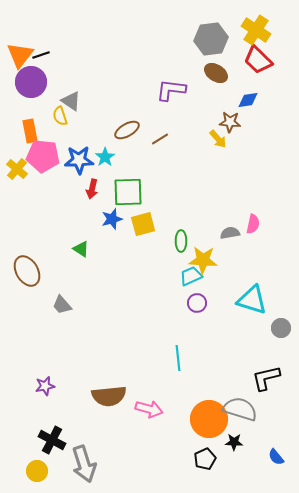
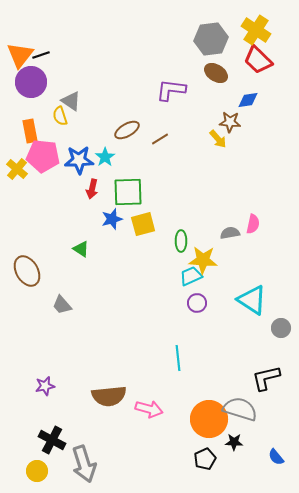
cyan triangle at (252, 300): rotated 16 degrees clockwise
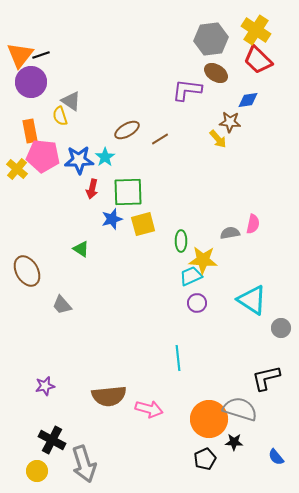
purple L-shape at (171, 90): moved 16 px right
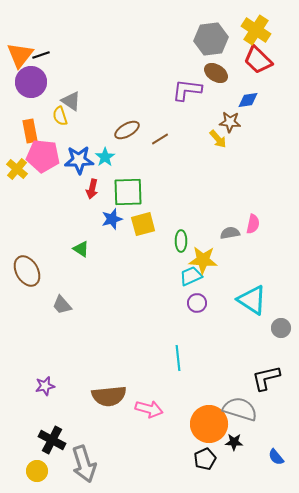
orange circle at (209, 419): moved 5 px down
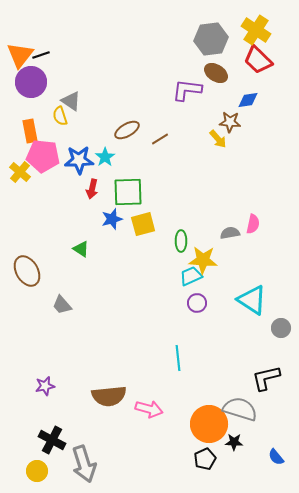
yellow cross at (17, 169): moved 3 px right, 3 px down
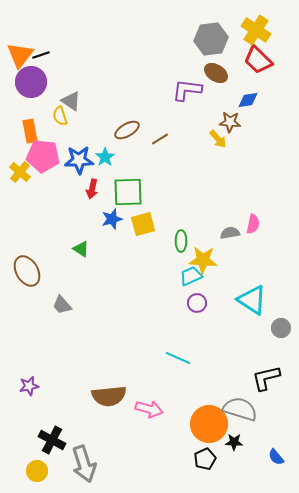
cyan line at (178, 358): rotated 60 degrees counterclockwise
purple star at (45, 386): moved 16 px left
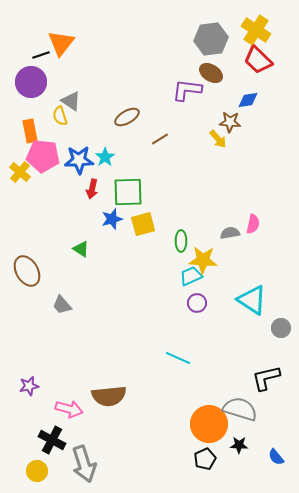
orange triangle at (20, 55): moved 41 px right, 12 px up
brown ellipse at (216, 73): moved 5 px left
brown ellipse at (127, 130): moved 13 px up
pink arrow at (149, 409): moved 80 px left
black star at (234, 442): moved 5 px right, 3 px down
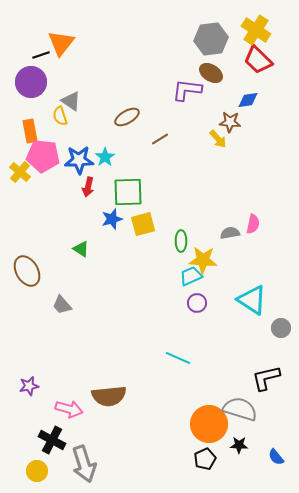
red arrow at (92, 189): moved 4 px left, 2 px up
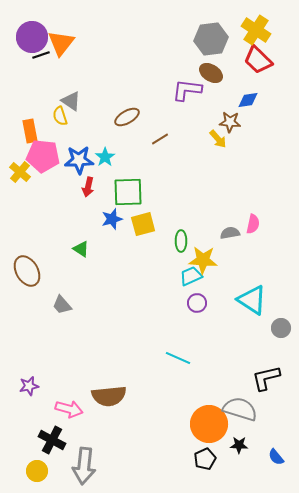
purple circle at (31, 82): moved 1 px right, 45 px up
gray arrow at (84, 464): moved 2 px down; rotated 24 degrees clockwise
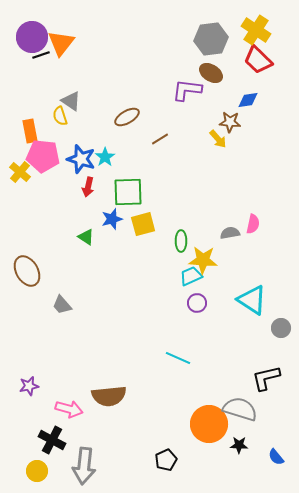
blue star at (79, 160): moved 2 px right, 1 px up; rotated 20 degrees clockwise
green triangle at (81, 249): moved 5 px right, 12 px up
black pentagon at (205, 459): moved 39 px left, 1 px down
